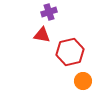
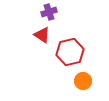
red triangle: rotated 24 degrees clockwise
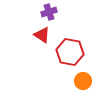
red hexagon: rotated 24 degrees clockwise
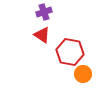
purple cross: moved 5 px left
orange circle: moved 7 px up
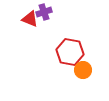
red triangle: moved 12 px left, 16 px up; rotated 12 degrees counterclockwise
orange circle: moved 4 px up
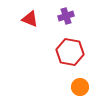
purple cross: moved 22 px right, 4 px down
orange circle: moved 3 px left, 17 px down
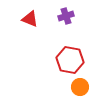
red hexagon: moved 8 px down
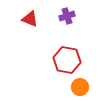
purple cross: moved 1 px right
red hexagon: moved 3 px left
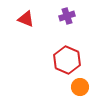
red triangle: moved 4 px left
red hexagon: rotated 12 degrees clockwise
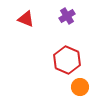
purple cross: rotated 14 degrees counterclockwise
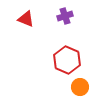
purple cross: moved 2 px left; rotated 14 degrees clockwise
